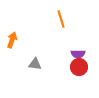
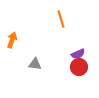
purple semicircle: rotated 24 degrees counterclockwise
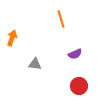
orange arrow: moved 2 px up
purple semicircle: moved 3 px left
red circle: moved 19 px down
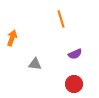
red circle: moved 5 px left, 2 px up
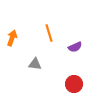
orange line: moved 12 px left, 14 px down
purple semicircle: moved 7 px up
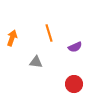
gray triangle: moved 1 px right, 2 px up
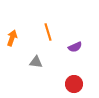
orange line: moved 1 px left, 1 px up
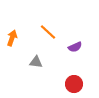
orange line: rotated 30 degrees counterclockwise
